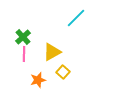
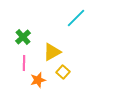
pink line: moved 9 px down
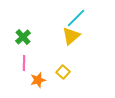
yellow triangle: moved 19 px right, 16 px up; rotated 12 degrees counterclockwise
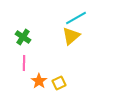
cyan line: rotated 15 degrees clockwise
green cross: rotated 14 degrees counterclockwise
yellow square: moved 4 px left, 11 px down; rotated 24 degrees clockwise
orange star: moved 1 px right, 1 px down; rotated 21 degrees counterclockwise
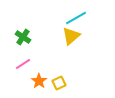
pink line: moved 1 px left, 1 px down; rotated 56 degrees clockwise
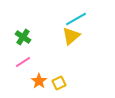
cyan line: moved 1 px down
pink line: moved 2 px up
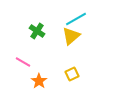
green cross: moved 14 px right, 6 px up
pink line: rotated 63 degrees clockwise
yellow square: moved 13 px right, 9 px up
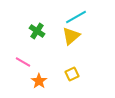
cyan line: moved 2 px up
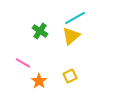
cyan line: moved 1 px left, 1 px down
green cross: moved 3 px right
pink line: moved 1 px down
yellow square: moved 2 px left, 2 px down
